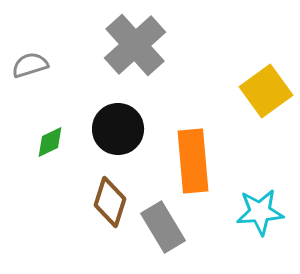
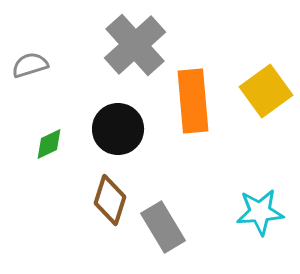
green diamond: moved 1 px left, 2 px down
orange rectangle: moved 60 px up
brown diamond: moved 2 px up
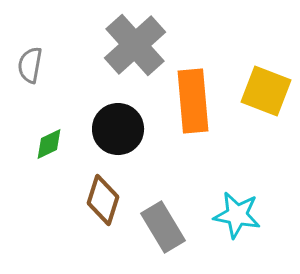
gray semicircle: rotated 63 degrees counterclockwise
yellow square: rotated 33 degrees counterclockwise
brown diamond: moved 7 px left
cyan star: moved 23 px left, 3 px down; rotated 15 degrees clockwise
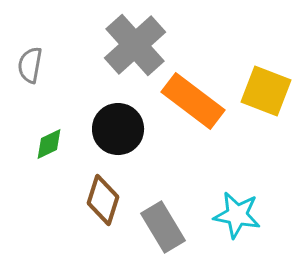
orange rectangle: rotated 48 degrees counterclockwise
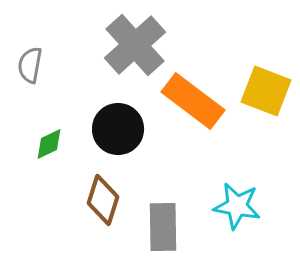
cyan star: moved 9 px up
gray rectangle: rotated 30 degrees clockwise
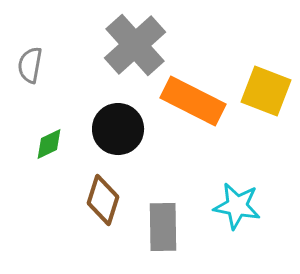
orange rectangle: rotated 10 degrees counterclockwise
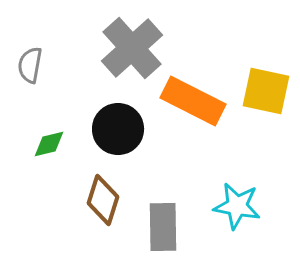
gray cross: moved 3 px left, 3 px down
yellow square: rotated 9 degrees counterclockwise
green diamond: rotated 12 degrees clockwise
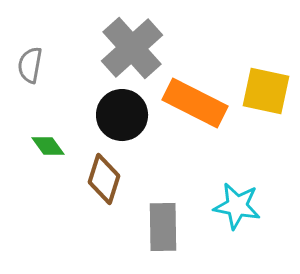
orange rectangle: moved 2 px right, 2 px down
black circle: moved 4 px right, 14 px up
green diamond: moved 1 px left, 2 px down; rotated 68 degrees clockwise
brown diamond: moved 1 px right, 21 px up
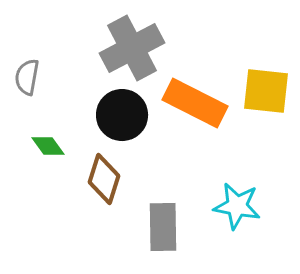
gray cross: rotated 14 degrees clockwise
gray semicircle: moved 3 px left, 12 px down
yellow square: rotated 6 degrees counterclockwise
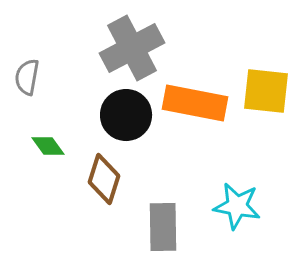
orange rectangle: rotated 16 degrees counterclockwise
black circle: moved 4 px right
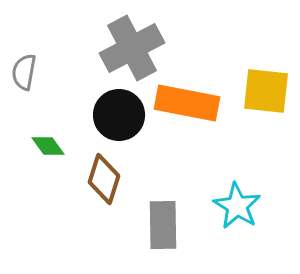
gray semicircle: moved 3 px left, 5 px up
orange rectangle: moved 8 px left
black circle: moved 7 px left
cyan star: rotated 21 degrees clockwise
gray rectangle: moved 2 px up
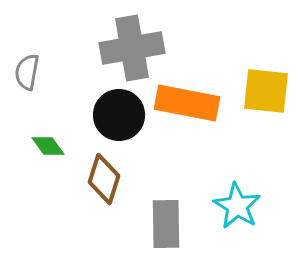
gray cross: rotated 18 degrees clockwise
gray semicircle: moved 3 px right
gray rectangle: moved 3 px right, 1 px up
